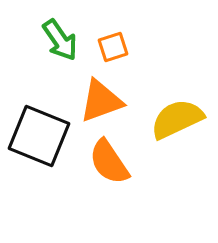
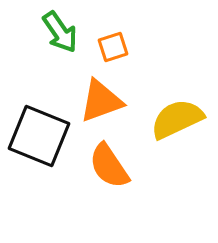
green arrow: moved 8 px up
orange semicircle: moved 4 px down
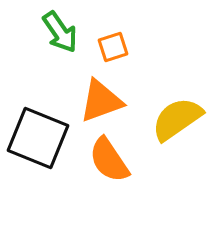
yellow semicircle: rotated 10 degrees counterclockwise
black square: moved 1 px left, 2 px down
orange semicircle: moved 6 px up
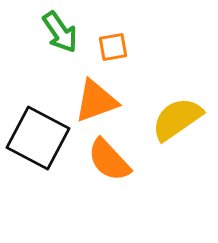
orange square: rotated 8 degrees clockwise
orange triangle: moved 5 px left
black square: rotated 6 degrees clockwise
orange semicircle: rotated 9 degrees counterclockwise
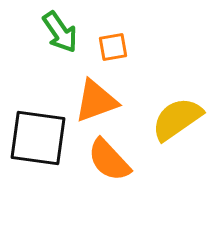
black square: rotated 20 degrees counterclockwise
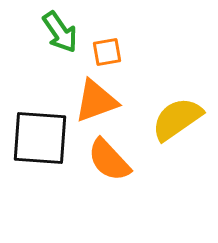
orange square: moved 6 px left, 5 px down
black square: moved 2 px right; rotated 4 degrees counterclockwise
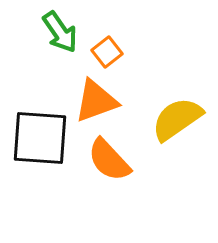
orange square: rotated 28 degrees counterclockwise
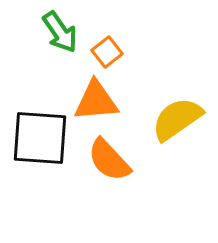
orange triangle: rotated 15 degrees clockwise
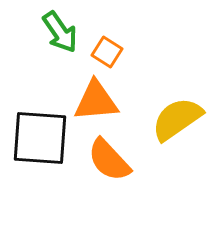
orange square: rotated 20 degrees counterclockwise
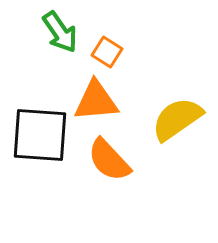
black square: moved 3 px up
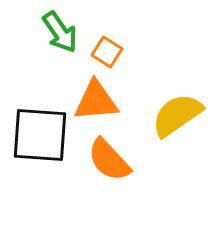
yellow semicircle: moved 4 px up
